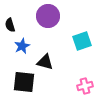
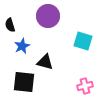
cyan square: moved 1 px right; rotated 36 degrees clockwise
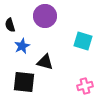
purple circle: moved 3 px left
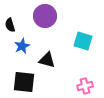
black triangle: moved 2 px right, 2 px up
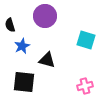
cyan square: moved 3 px right, 1 px up
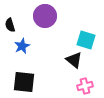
black triangle: moved 27 px right; rotated 24 degrees clockwise
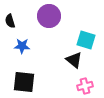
purple circle: moved 4 px right
black semicircle: moved 4 px up
blue star: rotated 28 degrees clockwise
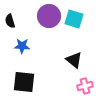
cyan square: moved 12 px left, 21 px up
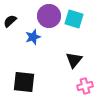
black semicircle: rotated 64 degrees clockwise
blue star: moved 11 px right, 9 px up; rotated 21 degrees counterclockwise
black triangle: rotated 30 degrees clockwise
